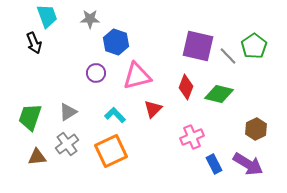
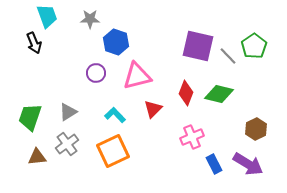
red diamond: moved 6 px down
orange square: moved 2 px right
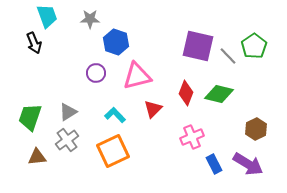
gray cross: moved 4 px up
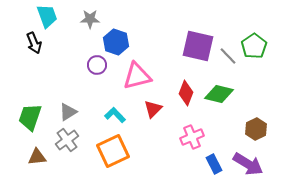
purple circle: moved 1 px right, 8 px up
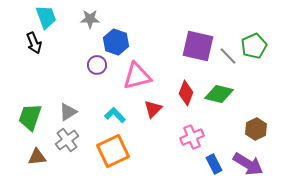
cyan trapezoid: moved 1 px left, 1 px down
green pentagon: rotated 10 degrees clockwise
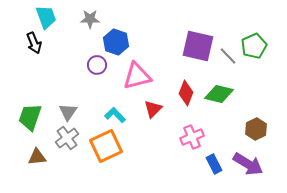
gray triangle: rotated 24 degrees counterclockwise
gray cross: moved 2 px up
orange square: moved 7 px left, 5 px up
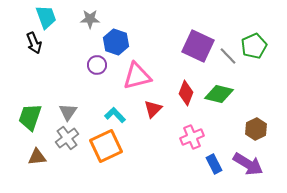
purple square: rotated 12 degrees clockwise
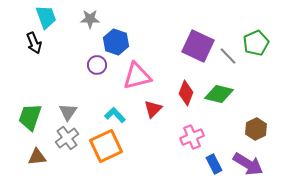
green pentagon: moved 2 px right, 3 px up
